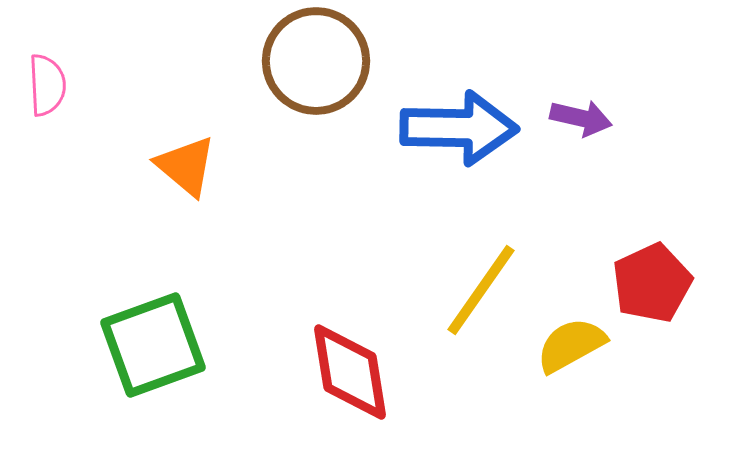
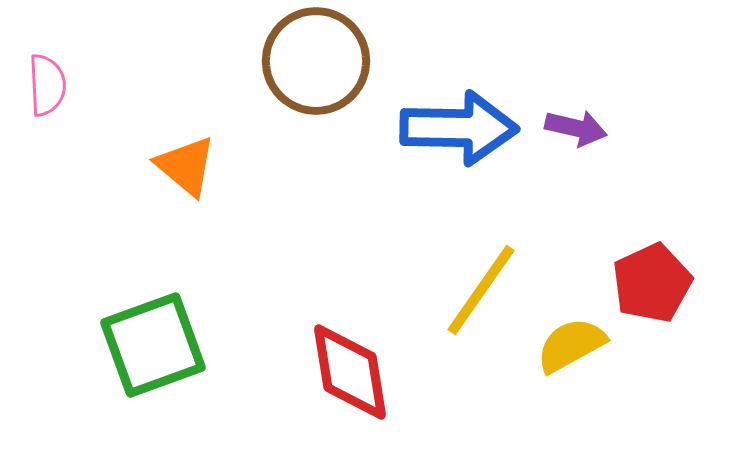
purple arrow: moved 5 px left, 10 px down
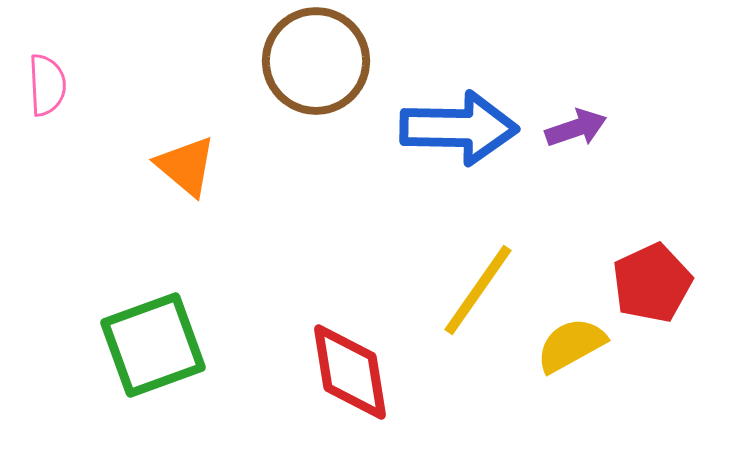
purple arrow: rotated 32 degrees counterclockwise
yellow line: moved 3 px left
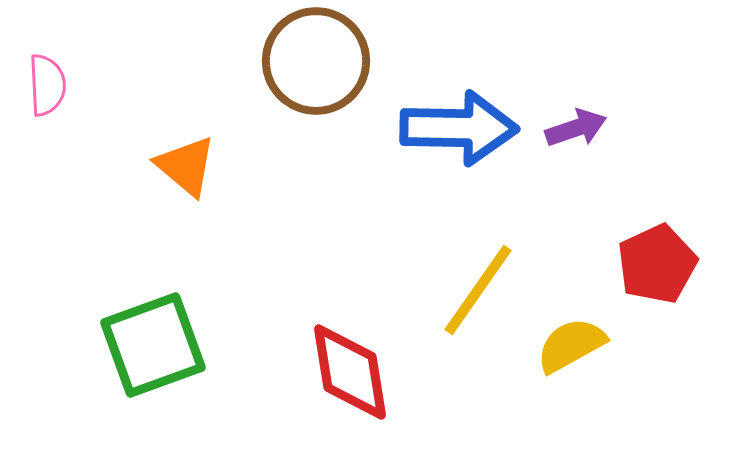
red pentagon: moved 5 px right, 19 px up
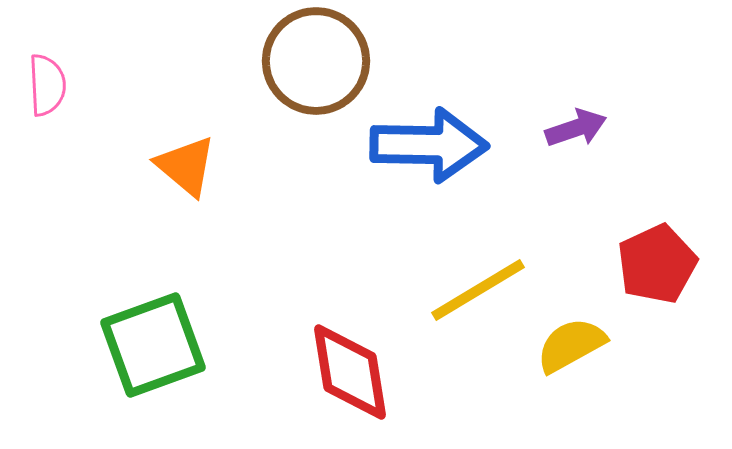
blue arrow: moved 30 px left, 17 px down
yellow line: rotated 24 degrees clockwise
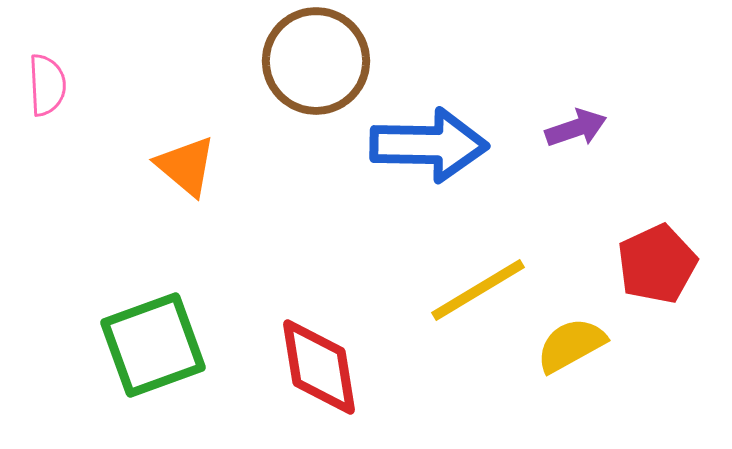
red diamond: moved 31 px left, 5 px up
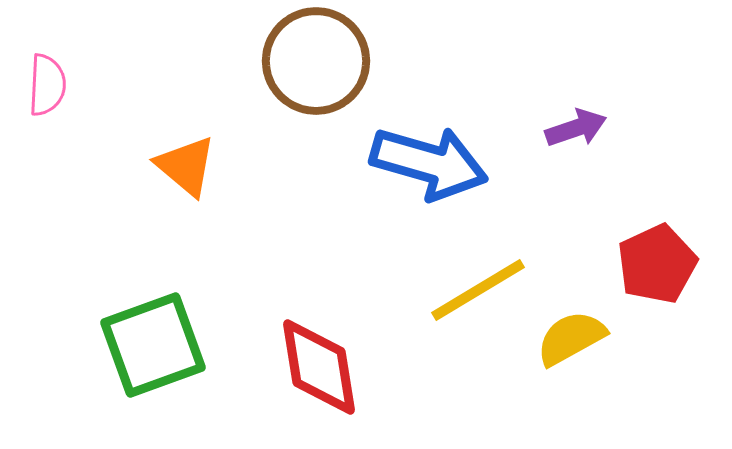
pink semicircle: rotated 6 degrees clockwise
blue arrow: moved 18 px down; rotated 15 degrees clockwise
yellow semicircle: moved 7 px up
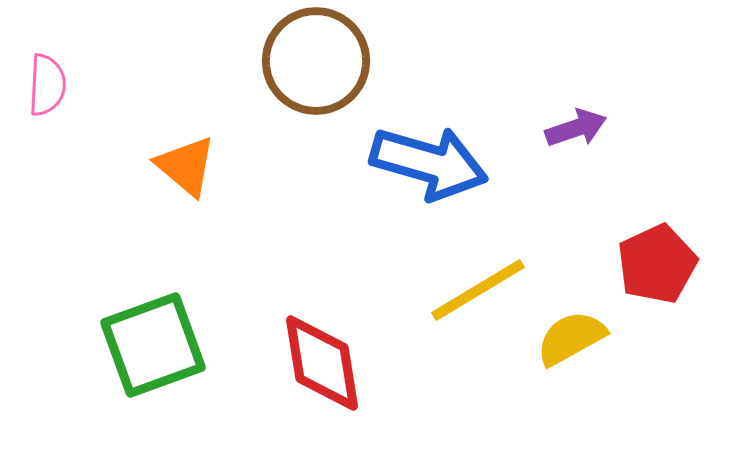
red diamond: moved 3 px right, 4 px up
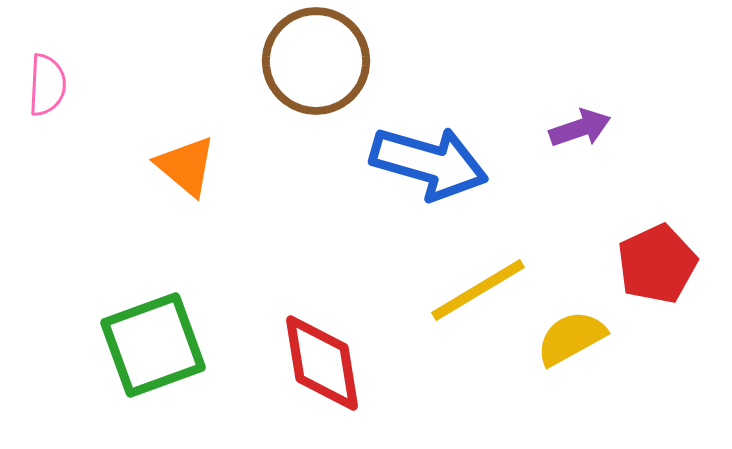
purple arrow: moved 4 px right
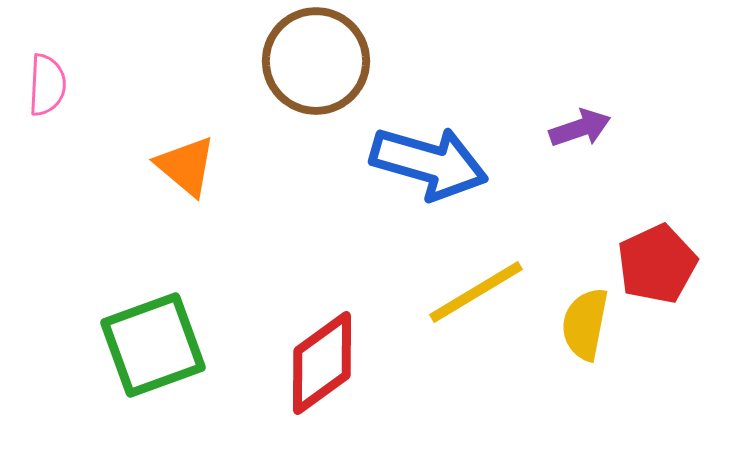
yellow line: moved 2 px left, 2 px down
yellow semicircle: moved 14 px right, 14 px up; rotated 50 degrees counterclockwise
red diamond: rotated 63 degrees clockwise
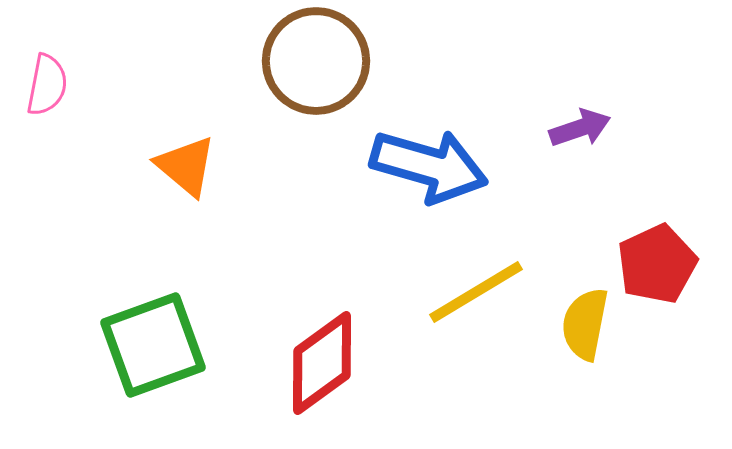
pink semicircle: rotated 8 degrees clockwise
blue arrow: moved 3 px down
